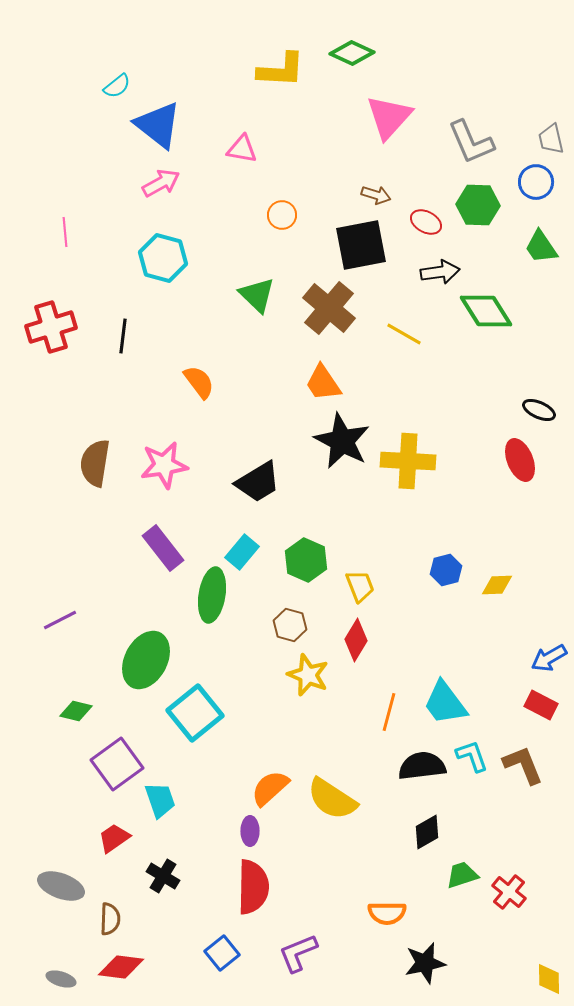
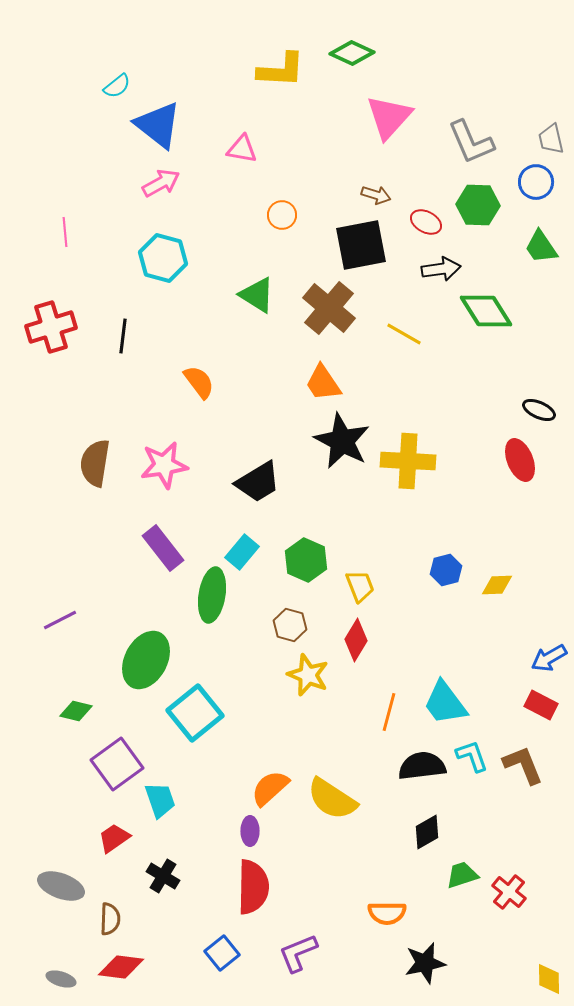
black arrow at (440, 272): moved 1 px right, 3 px up
green triangle at (257, 295): rotated 12 degrees counterclockwise
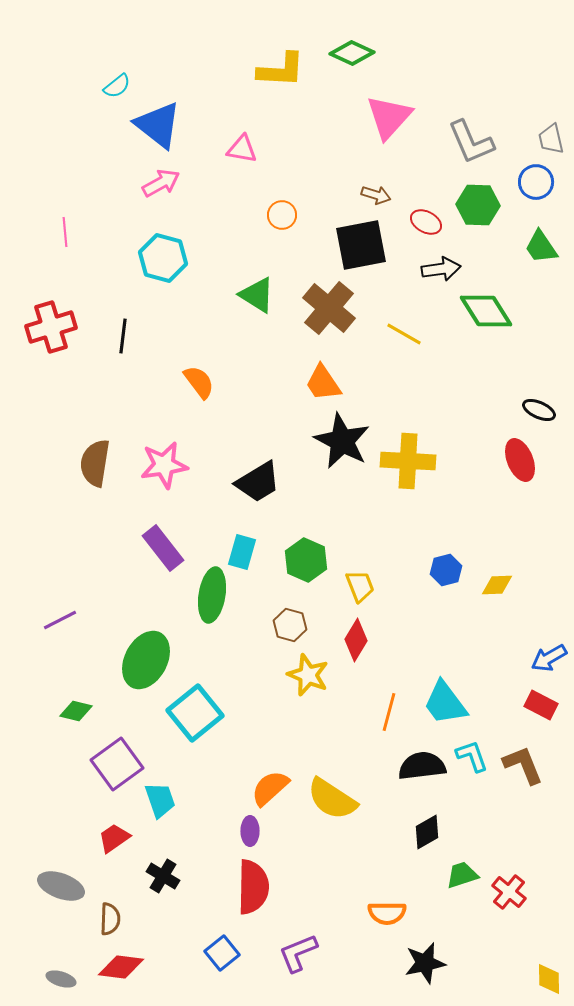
cyan rectangle at (242, 552): rotated 24 degrees counterclockwise
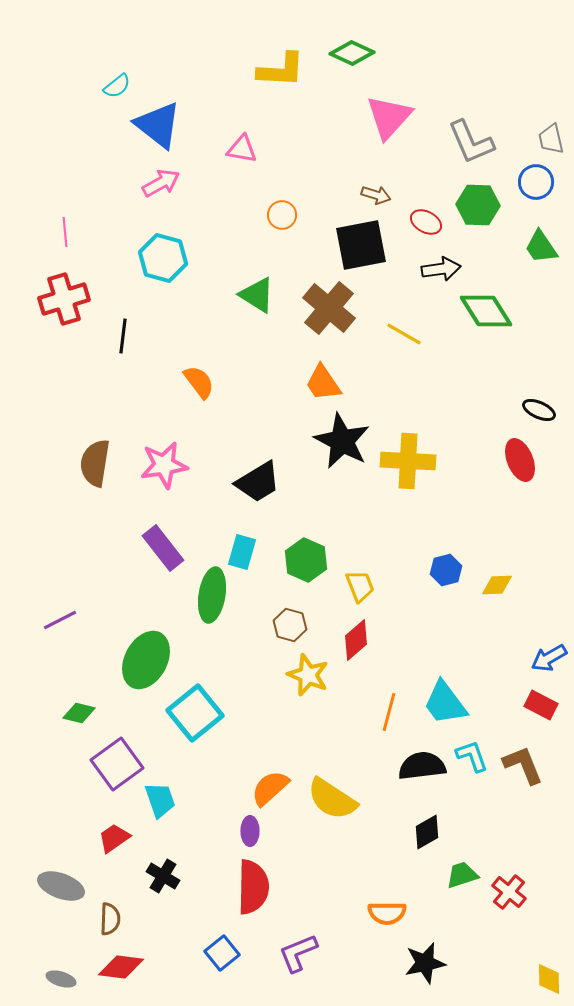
red cross at (51, 327): moved 13 px right, 28 px up
red diamond at (356, 640): rotated 18 degrees clockwise
green diamond at (76, 711): moved 3 px right, 2 px down
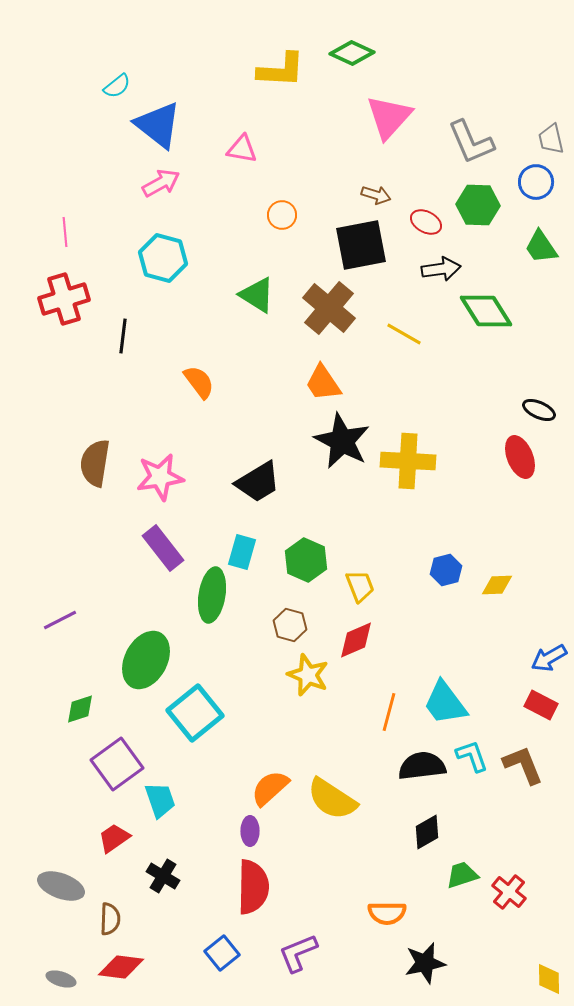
red ellipse at (520, 460): moved 3 px up
pink star at (164, 465): moved 4 px left, 12 px down
red diamond at (356, 640): rotated 18 degrees clockwise
green diamond at (79, 713): moved 1 px right, 4 px up; rotated 32 degrees counterclockwise
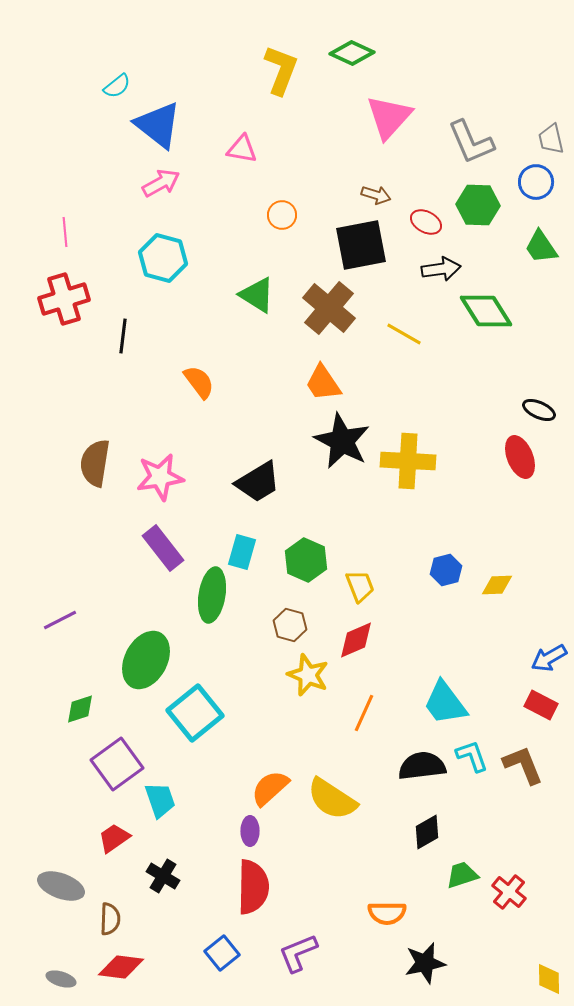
yellow L-shape at (281, 70): rotated 72 degrees counterclockwise
orange line at (389, 712): moved 25 px left, 1 px down; rotated 9 degrees clockwise
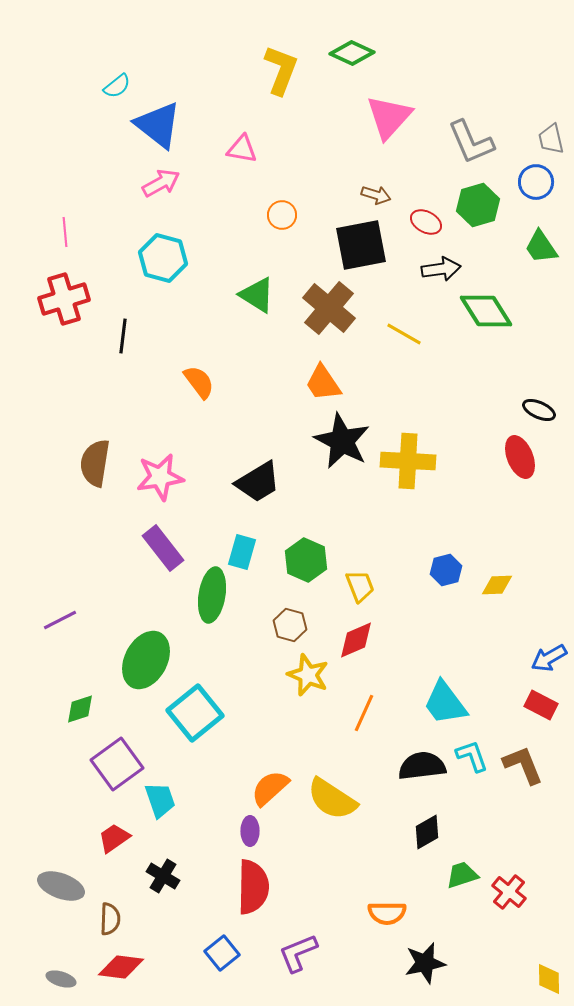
green hexagon at (478, 205): rotated 18 degrees counterclockwise
